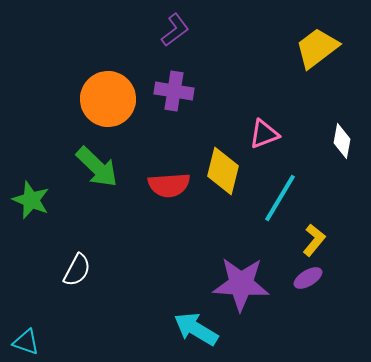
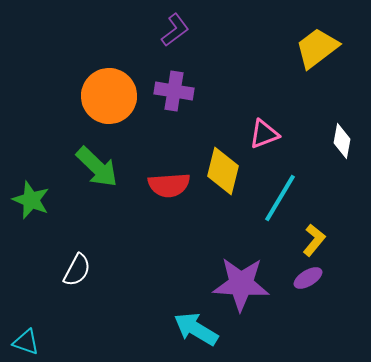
orange circle: moved 1 px right, 3 px up
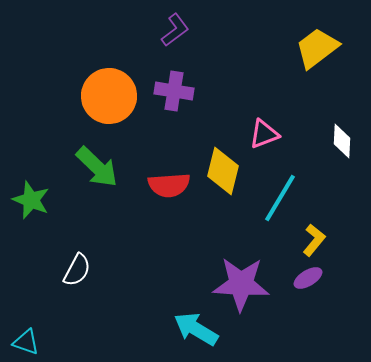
white diamond: rotated 8 degrees counterclockwise
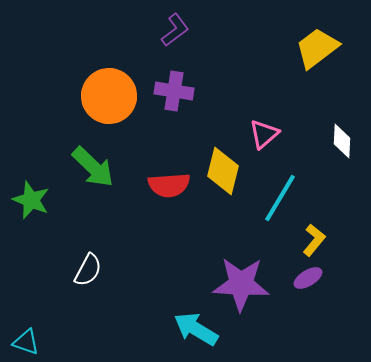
pink triangle: rotated 20 degrees counterclockwise
green arrow: moved 4 px left
white semicircle: moved 11 px right
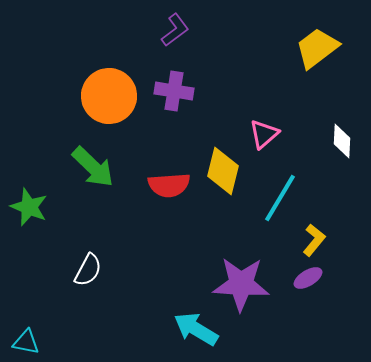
green star: moved 2 px left, 7 px down
cyan triangle: rotated 8 degrees counterclockwise
